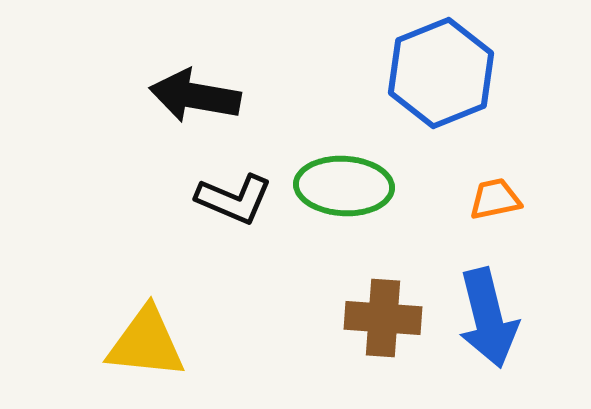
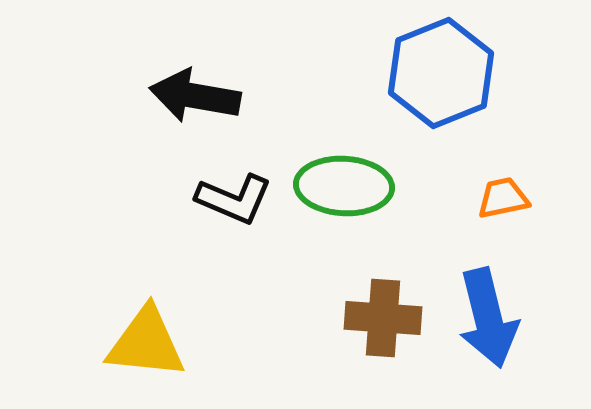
orange trapezoid: moved 8 px right, 1 px up
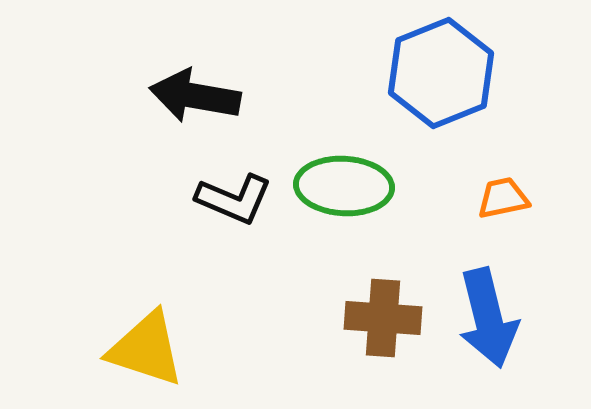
yellow triangle: moved 6 px down; rotated 12 degrees clockwise
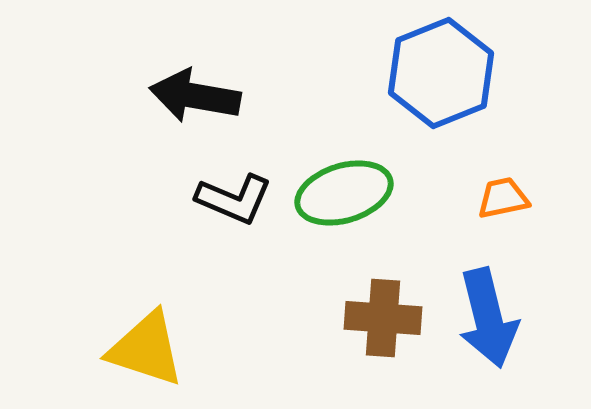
green ellipse: moved 7 px down; rotated 20 degrees counterclockwise
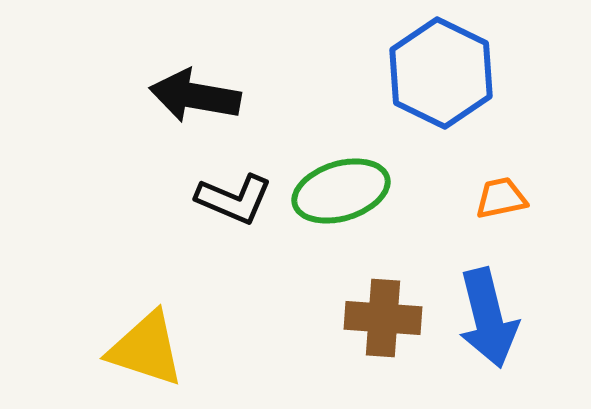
blue hexagon: rotated 12 degrees counterclockwise
green ellipse: moved 3 px left, 2 px up
orange trapezoid: moved 2 px left
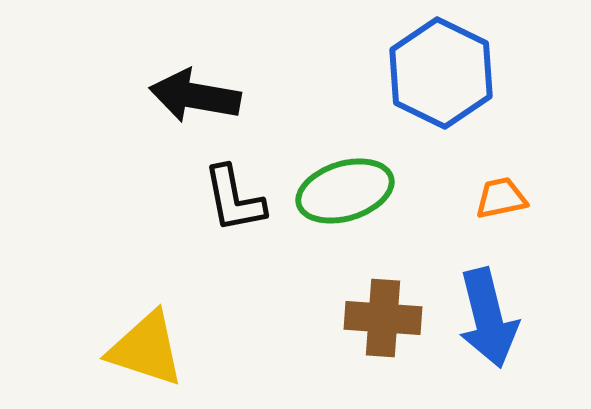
green ellipse: moved 4 px right
black L-shape: rotated 56 degrees clockwise
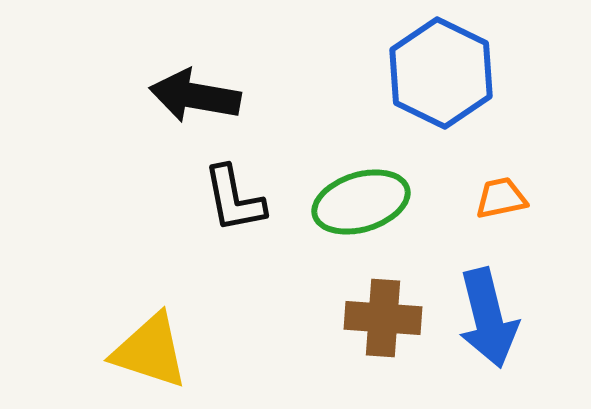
green ellipse: moved 16 px right, 11 px down
yellow triangle: moved 4 px right, 2 px down
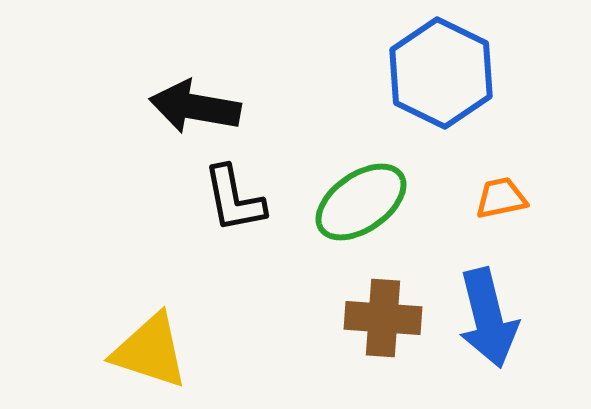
black arrow: moved 11 px down
green ellipse: rotated 18 degrees counterclockwise
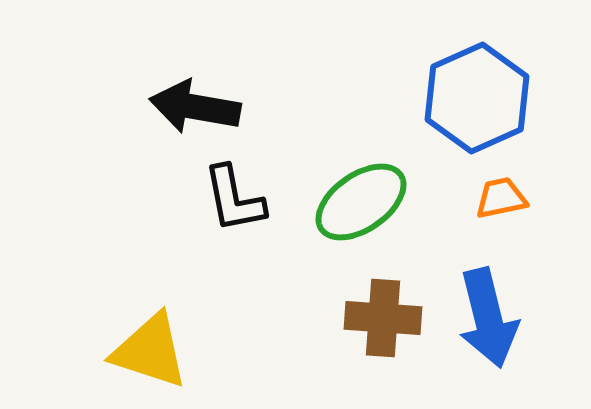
blue hexagon: moved 36 px right, 25 px down; rotated 10 degrees clockwise
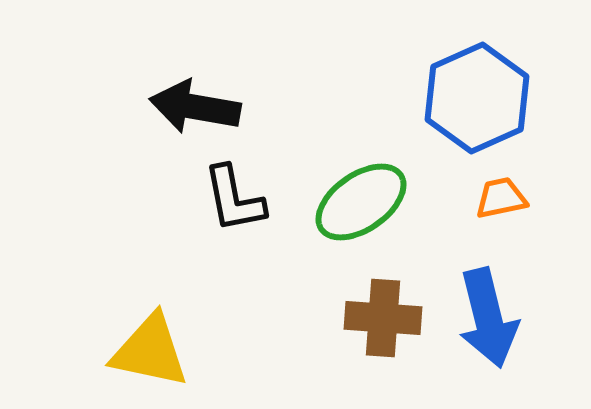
yellow triangle: rotated 6 degrees counterclockwise
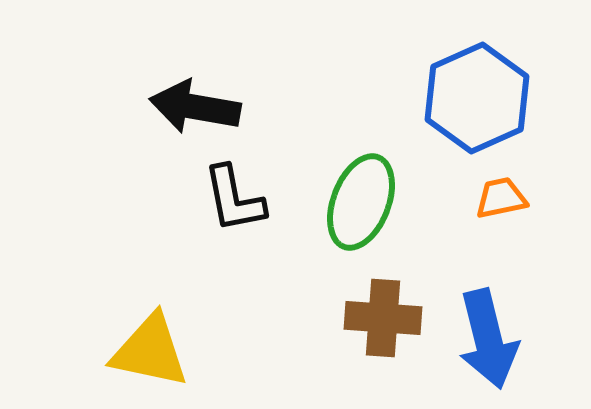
green ellipse: rotated 34 degrees counterclockwise
blue arrow: moved 21 px down
